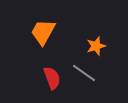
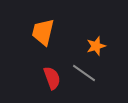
orange trapezoid: rotated 16 degrees counterclockwise
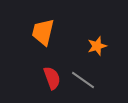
orange star: moved 1 px right
gray line: moved 1 px left, 7 px down
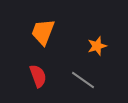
orange trapezoid: rotated 8 degrees clockwise
red semicircle: moved 14 px left, 2 px up
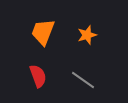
orange star: moved 10 px left, 11 px up
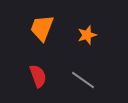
orange trapezoid: moved 1 px left, 4 px up
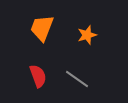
gray line: moved 6 px left, 1 px up
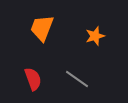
orange star: moved 8 px right, 1 px down
red semicircle: moved 5 px left, 3 px down
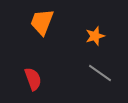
orange trapezoid: moved 6 px up
gray line: moved 23 px right, 6 px up
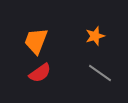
orange trapezoid: moved 6 px left, 19 px down
red semicircle: moved 7 px right, 6 px up; rotated 75 degrees clockwise
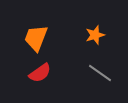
orange star: moved 1 px up
orange trapezoid: moved 3 px up
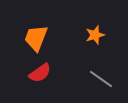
gray line: moved 1 px right, 6 px down
